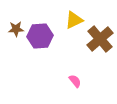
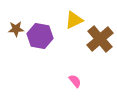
purple hexagon: rotated 15 degrees clockwise
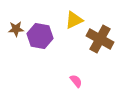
brown cross: rotated 20 degrees counterclockwise
pink semicircle: moved 1 px right
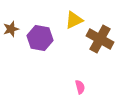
brown star: moved 5 px left; rotated 14 degrees counterclockwise
purple hexagon: moved 2 px down
pink semicircle: moved 4 px right, 6 px down; rotated 24 degrees clockwise
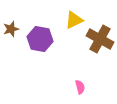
purple hexagon: moved 1 px down
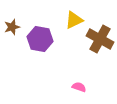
brown star: moved 1 px right, 2 px up
pink semicircle: moved 1 px left; rotated 56 degrees counterclockwise
